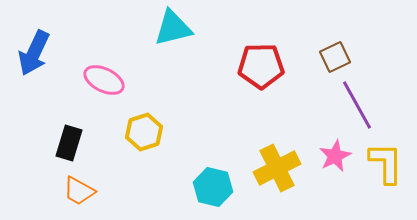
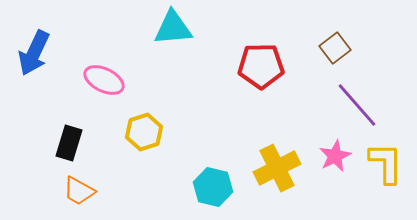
cyan triangle: rotated 9 degrees clockwise
brown square: moved 9 px up; rotated 12 degrees counterclockwise
purple line: rotated 12 degrees counterclockwise
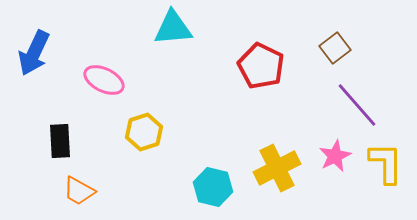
red pentagon: rotated 27 degrees clockwise
black rectangle: moved 9 px left, 2 px up; rotated 20 degrees counterclockwise
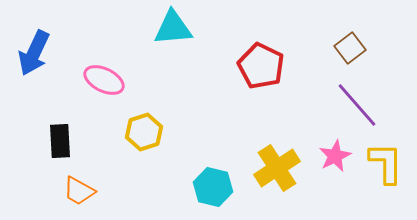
brown square: moved 15 px right
yellow cross: rotated 6 degrees counterclockwise
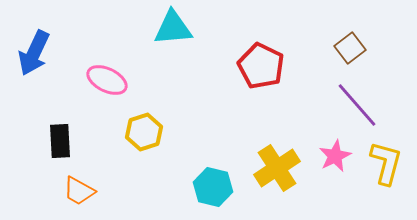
pink ellipse: moved 3 px right
yellow L-shape: rotated 15 degrees clockwise
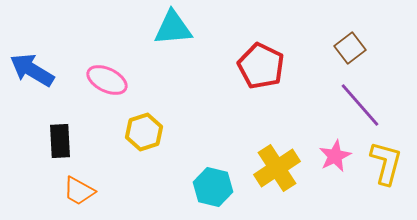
blue arrow: moved 2 px left, 17 px down; rotated 96 degrees clockwise
purple line: moved 3 px right
